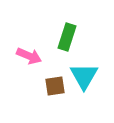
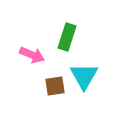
pink arrow: moved 3 px right, 1 px up
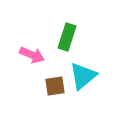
cyan triangle: moved 1 px left; rotated 20 degrees clockwise
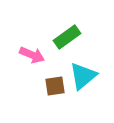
green rectangle: rotated 36 degrees clockwise
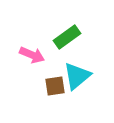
cyan triangle: moved 6 px left
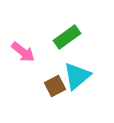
pink arrow: moved 9 px left, 3 px up; rotated 15 degrees clockwise
brown square: rotated 20 degrees counterclockwise
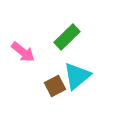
green rectangle: rotated 8 degrees counterclockwise
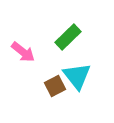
green rectangle: moved 1 px right
cyan triangle: rotated 28 degrees counterclockwise
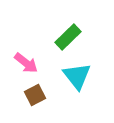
pink arrow: moved 3 px right, 11 px down
brown square: moved 20 px left, 9 px down
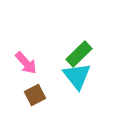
green rectangle: moved 11 px right, 17 px down
pink arrow: rotated 10 degrees clockwise
